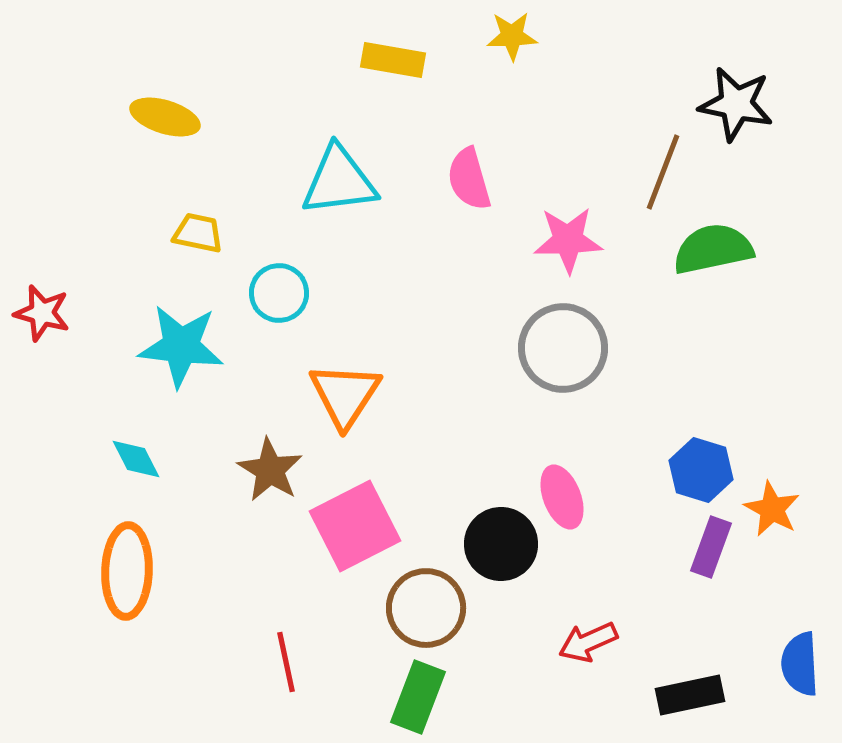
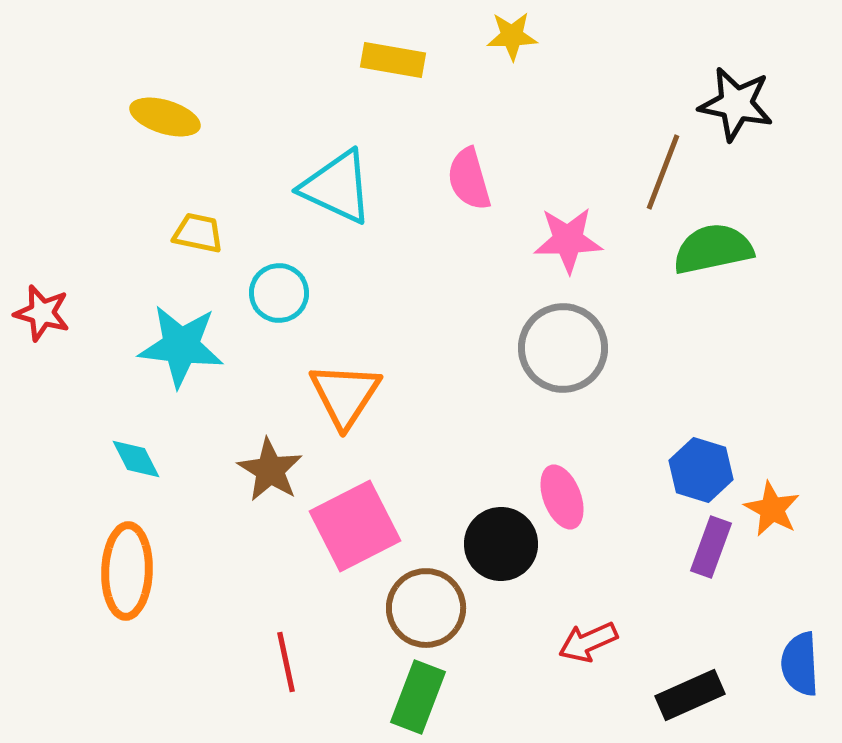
cyan triangle: moved 2 px left, 6 px down; rotated 32 degrees clockwise
black rectangle: rotated 12 degrees counterclockwise
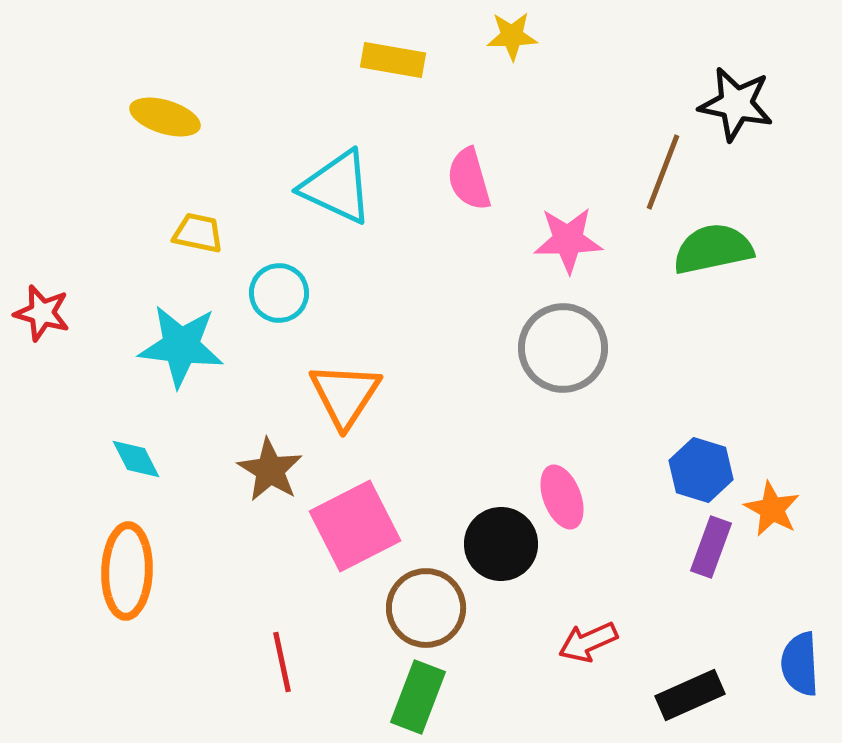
red line: moved 4 px left
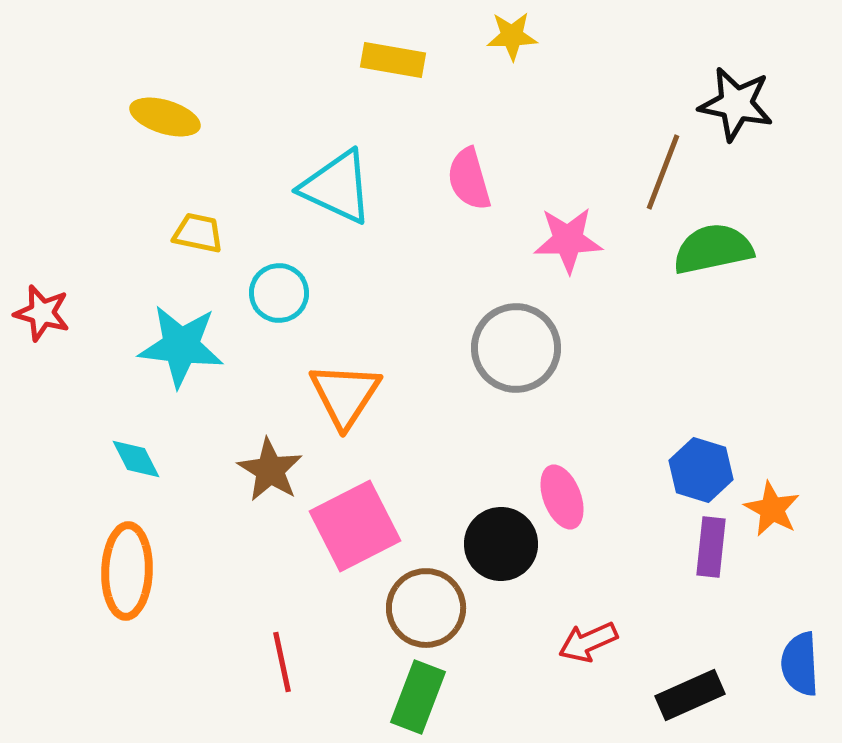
gray circle: moved 47 px left
purple rectangle: rotated 14 degrees counterclockwise
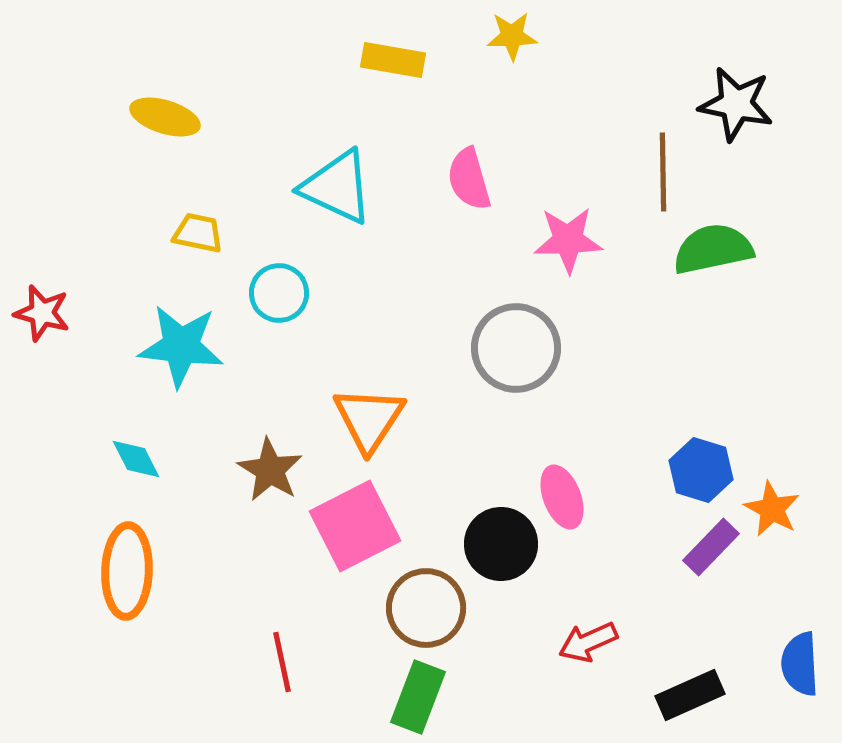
brown line: rotated 22 degrees counterclockwise
orange triangle: moved 24 px right, 24 px down
purple rectangle: rotated 38 degrees clockwise
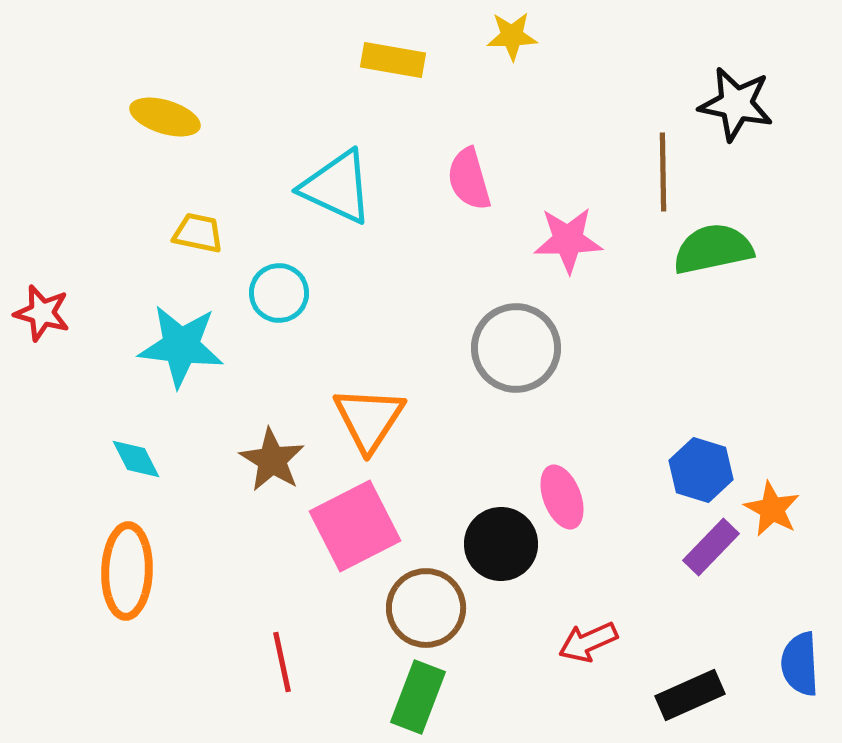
brown star: moved 2 px right, 10 px up
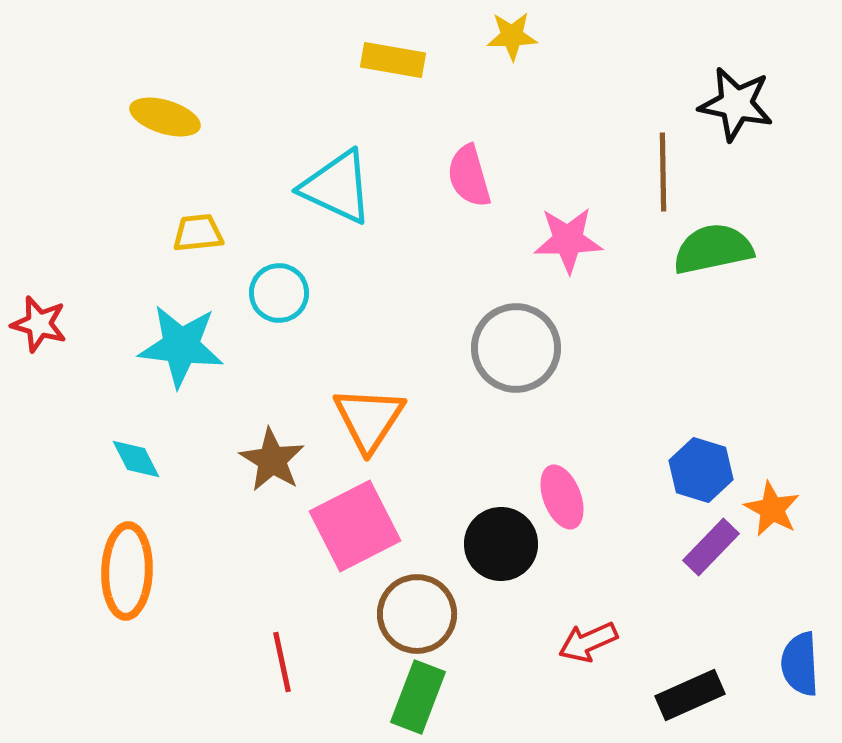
pink semicircle: moved 3 px up
yellow trapezoid: rotated 18 degrees counterclockwise
red star: moved 3 px left, 11 px down
brown circle: moved 9 px left, 6 px down
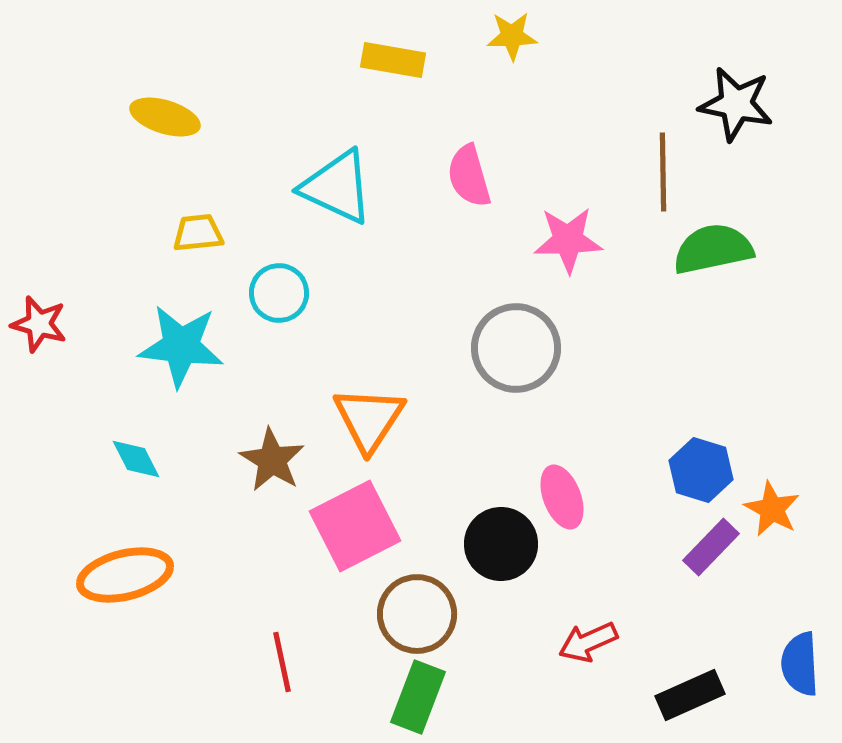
orange ellipse: moved 2 px left, 4 px down; rotated 74 degrees clockwise
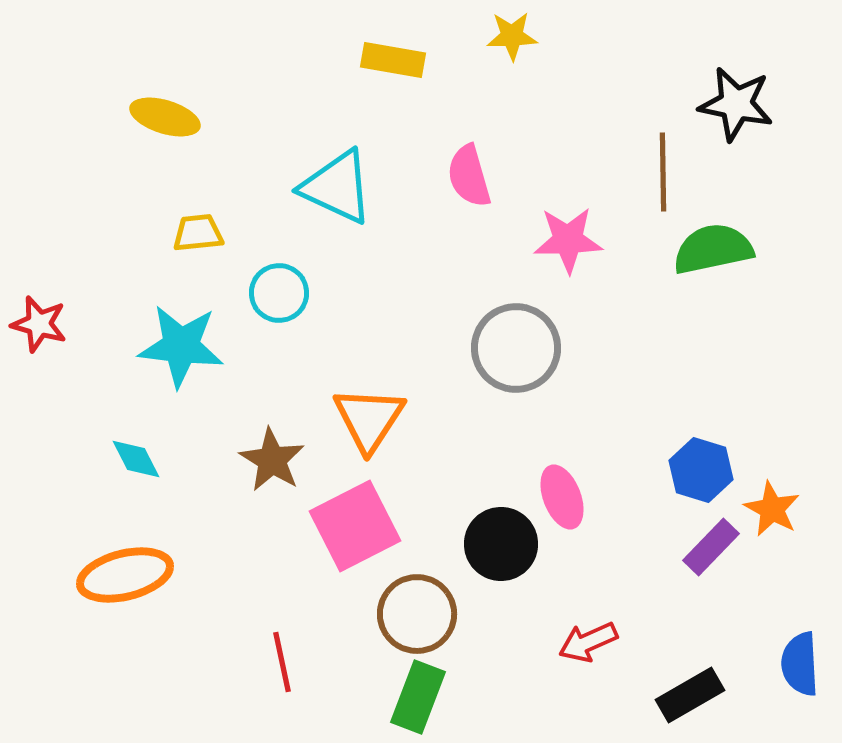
black rectangle: rotated 6 degrees counterclockwise
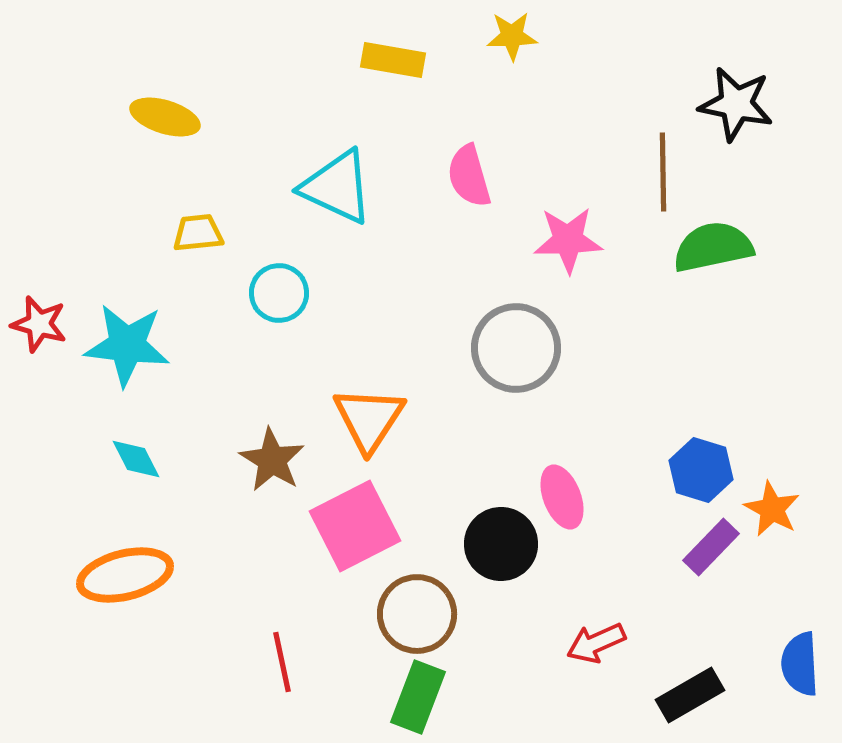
green semicircle: moved 2 px up
cyan star: moved 54 px left, 1 px up
red arrow: moved 8 px right, 1 px down
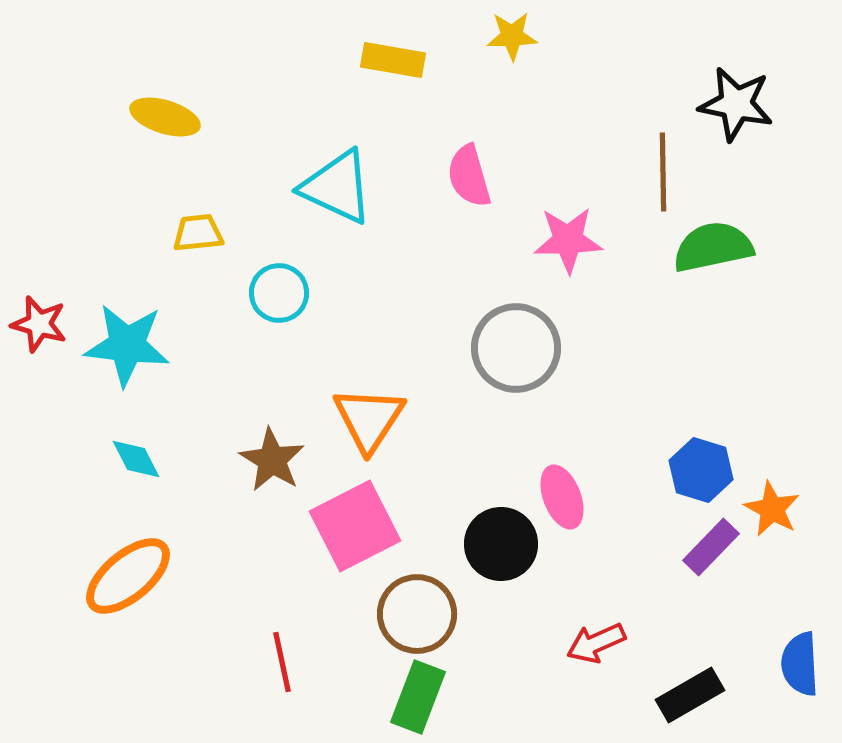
orange ellipse: moved 3 px right, 1 px down; rotated 26 degrees counterclockwise
